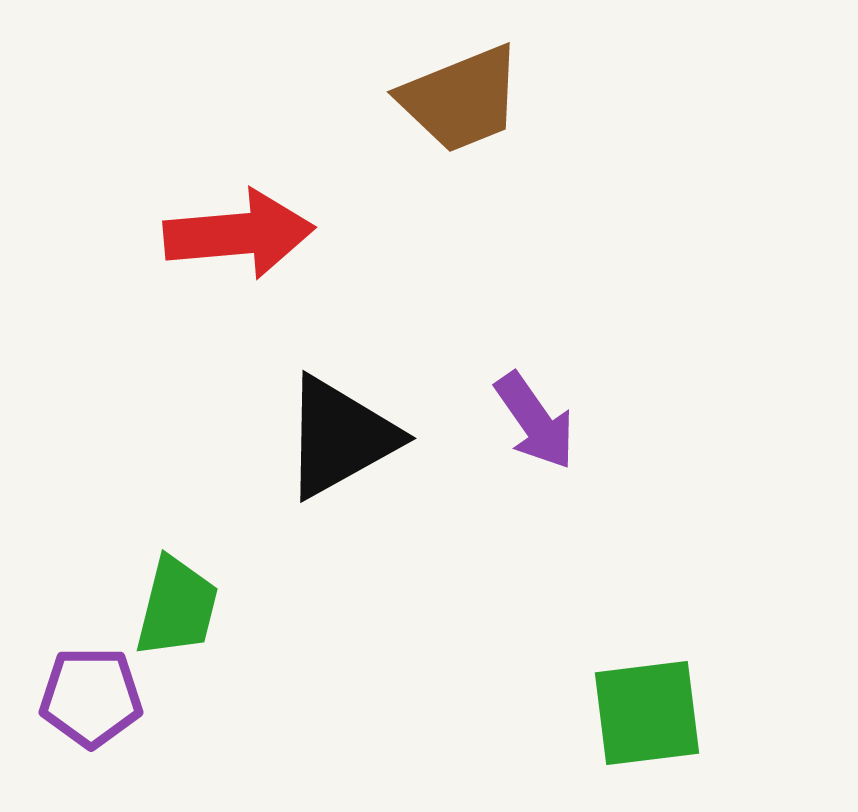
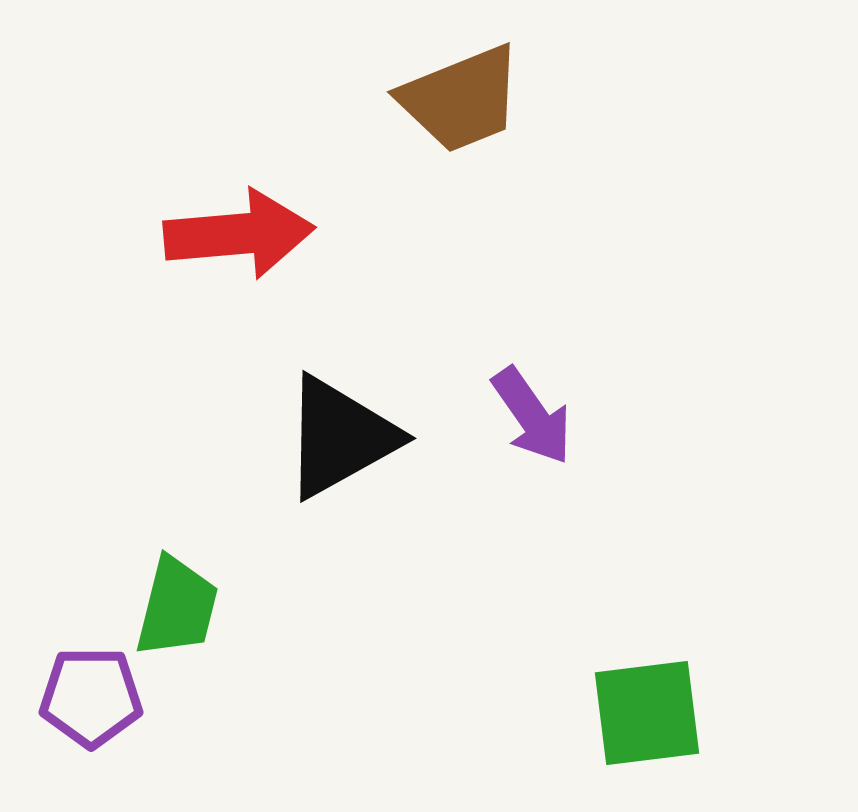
purple arrow: moved 3 px left, 5 px up
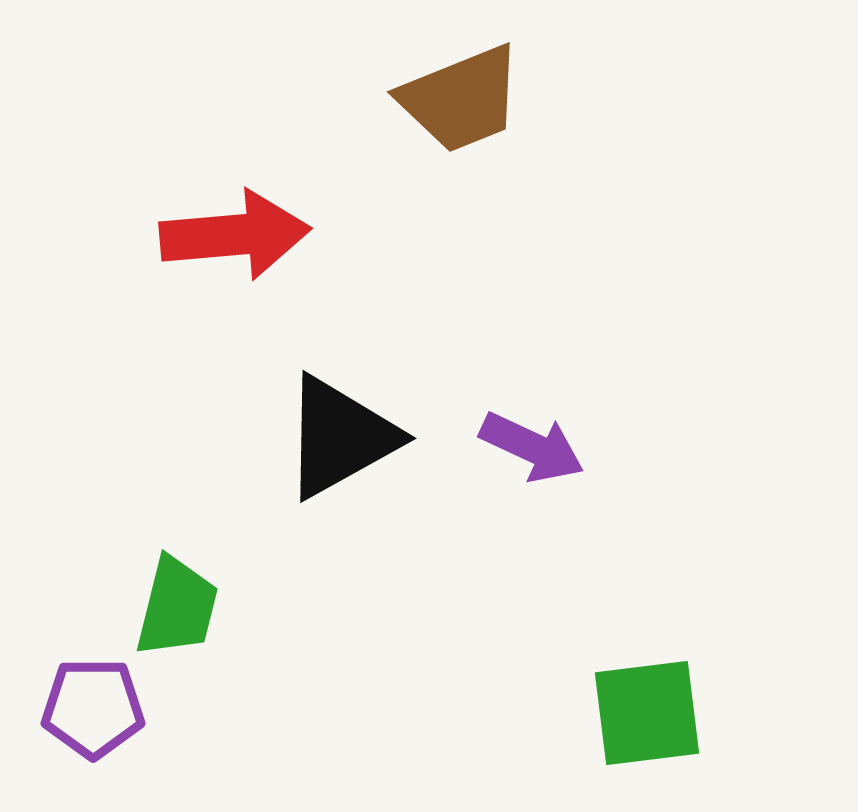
red arrow: moved 4 px left, 1 px down
purple arrow: moved 31 px down; rotated 30 degrees counterclockwise
purple pentagon: moved 2 px right, 11 px down
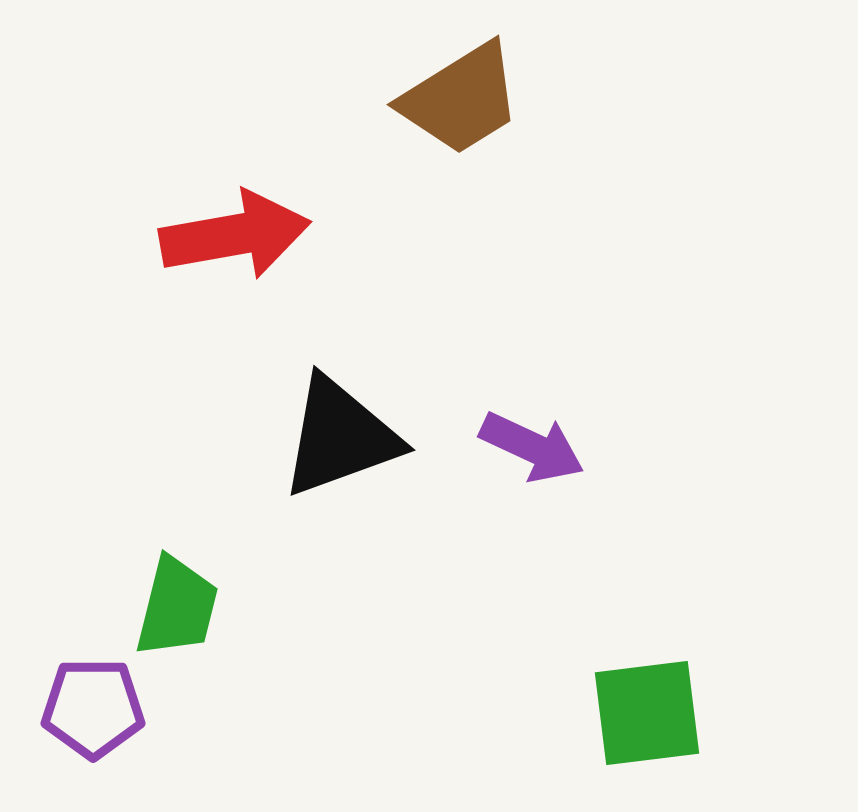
brown trapezoid: rotated 10 degrees counterclockwise
red arrow: rotated 5 degrees counterclockwise
black triangle: rotated 9 degrees clockwise
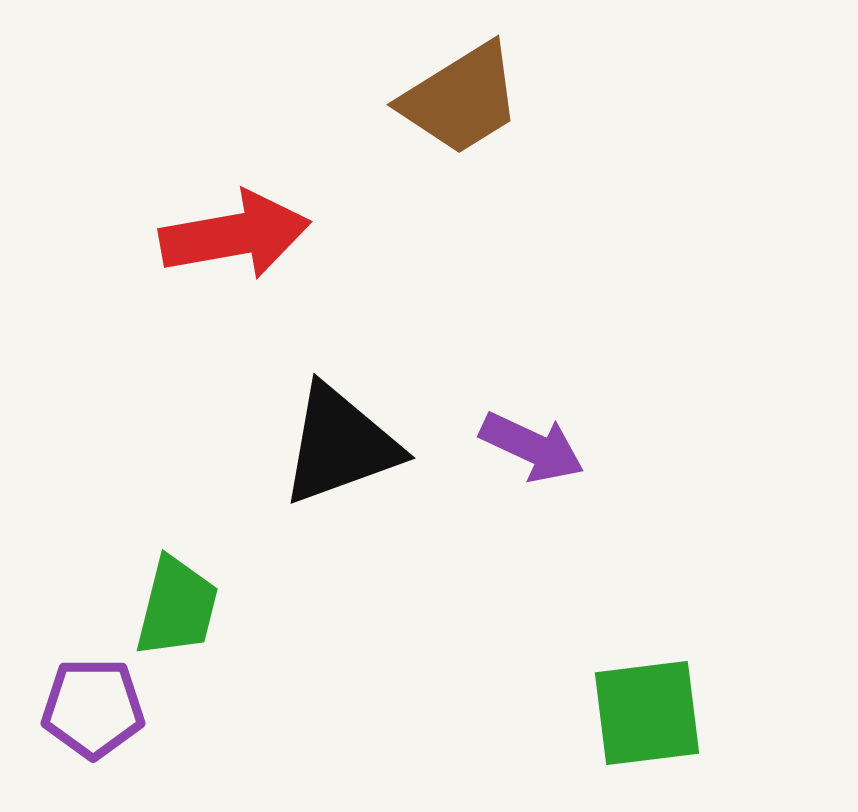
black triangle: moved 8 px down
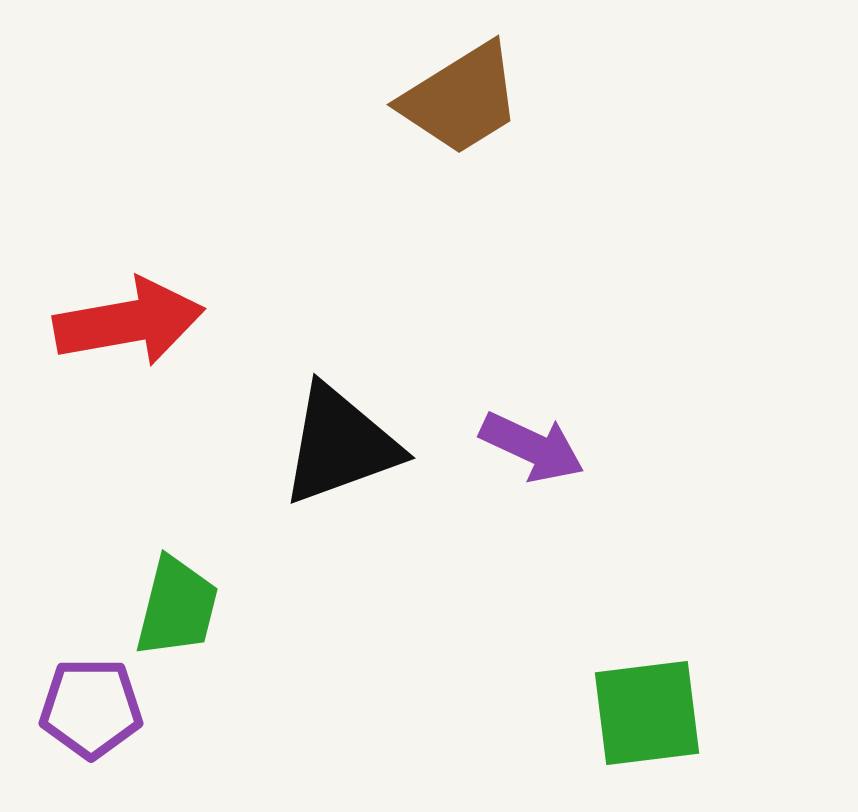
red arrow: moved 106 px left, 87 px down
purple pentagon: moved 2 px left
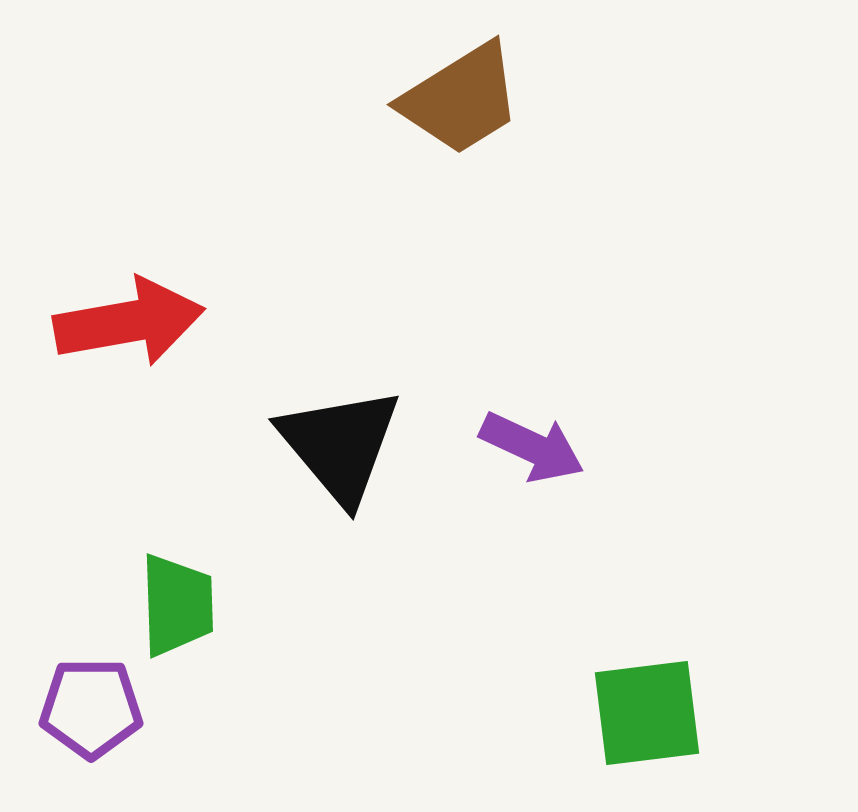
black triangle: rotated 50 degrees counterclockwise
green trapezoid: moved 2 px up; rotated 16 degrees counterclockwise
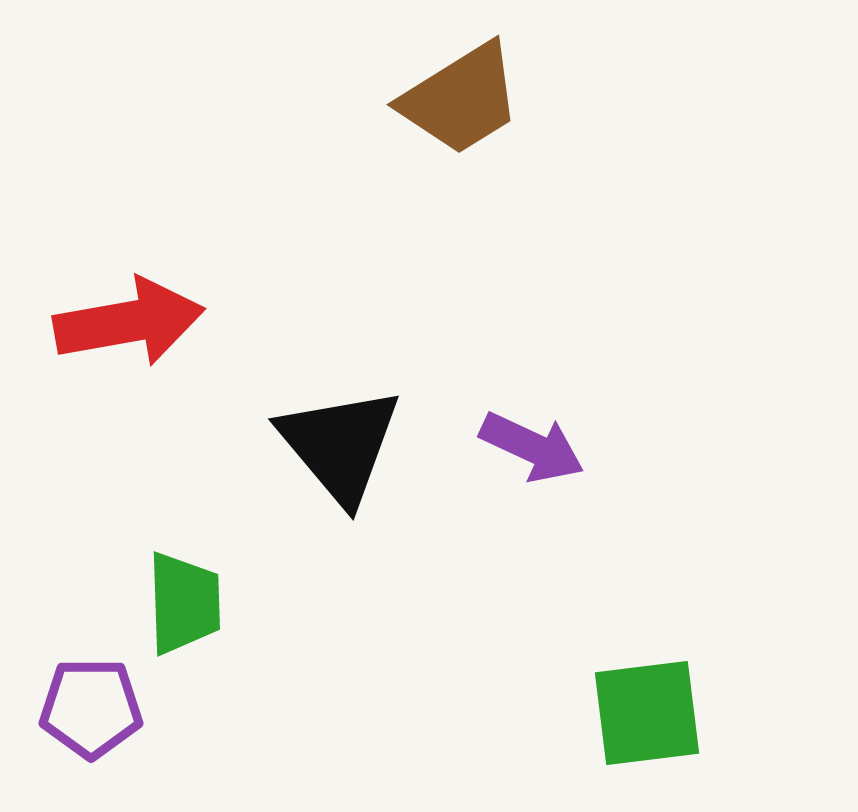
green trapezoid: moved 7 px right, 2 px up
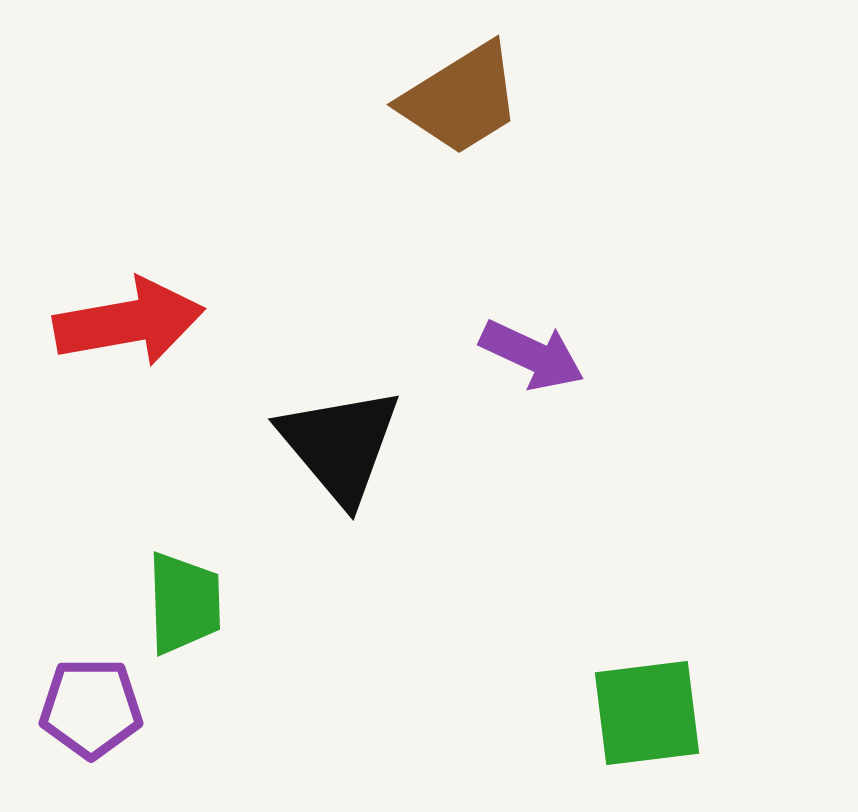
purple arrow: moved 92 px up
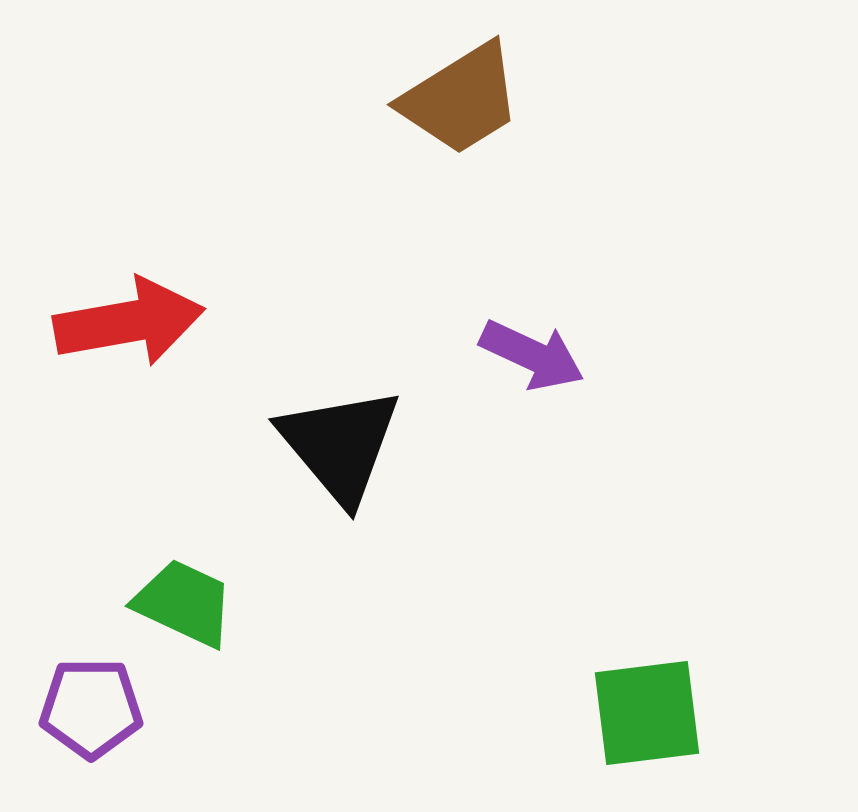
green trapezoid: rotated 63 degrees counterclockwise
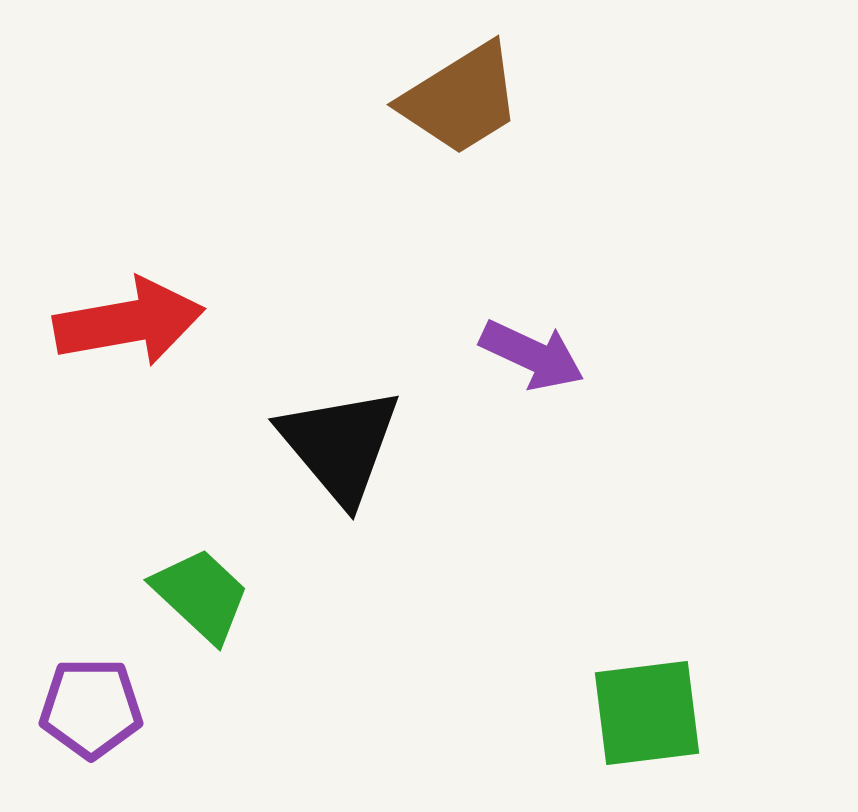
green trapezoid: moved 17 px right, 8 px up; rotated 18 degrees clockwise
